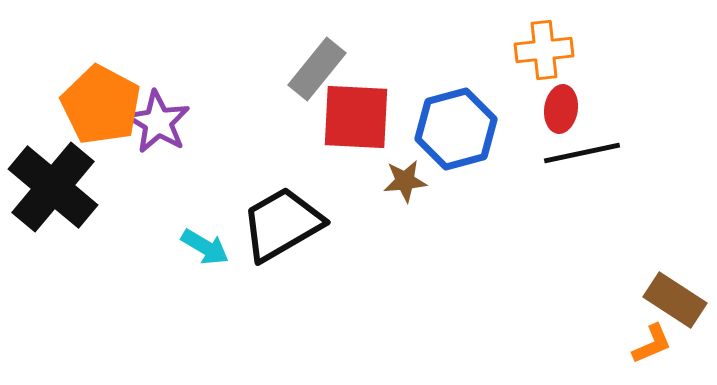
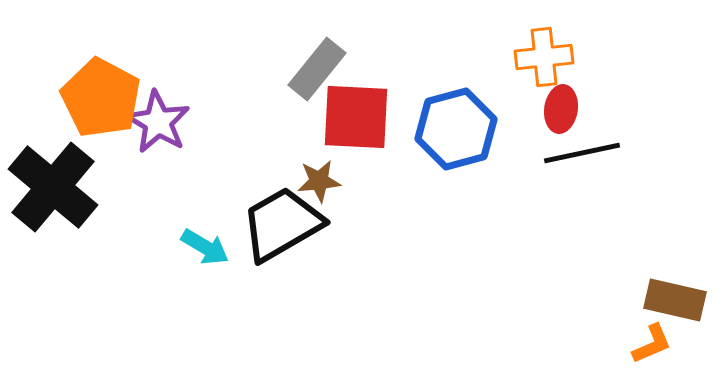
orange cross: moved 7 px down
orange pentagon: moved 7 px up
brown star: moved 86 px left
brown rectangle: rotated 20 degrees counterclockwise
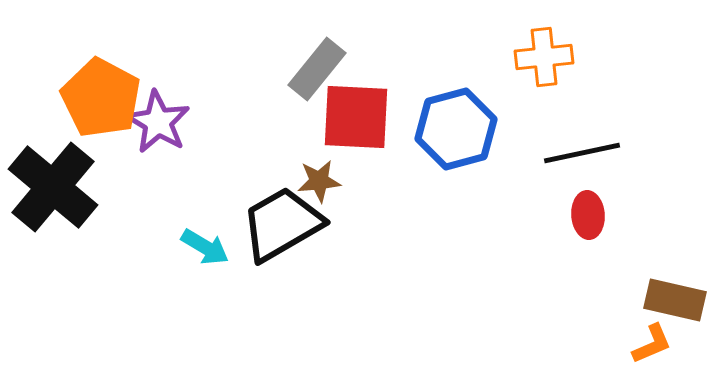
red ellipse: moved 27 px right, 106 px down; rotated 12 degrees counterclockwise
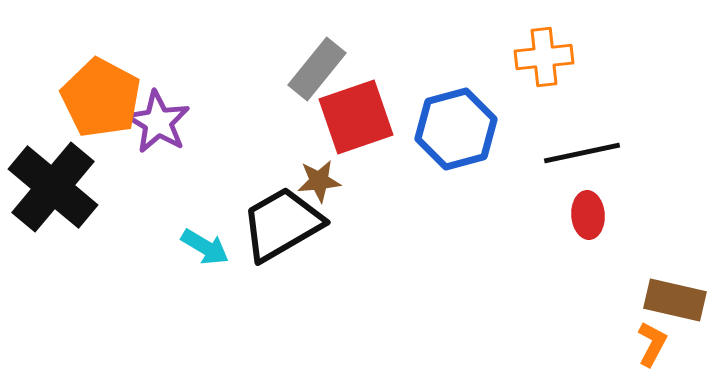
red square: rotated 22 degrees counterclockwise
orange L-shape: rotated 39 degrees counterclockwise
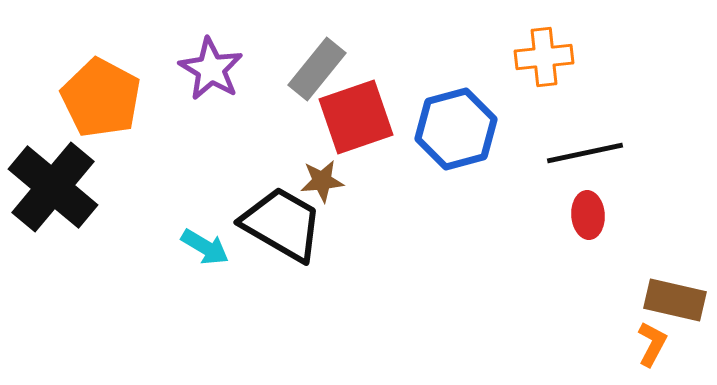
purple star: moved 53 px right, 53 px up
black line: moved 3 px right
brown star: moved 3 px right
black trapezoid: rotated 60 degrees clockwise
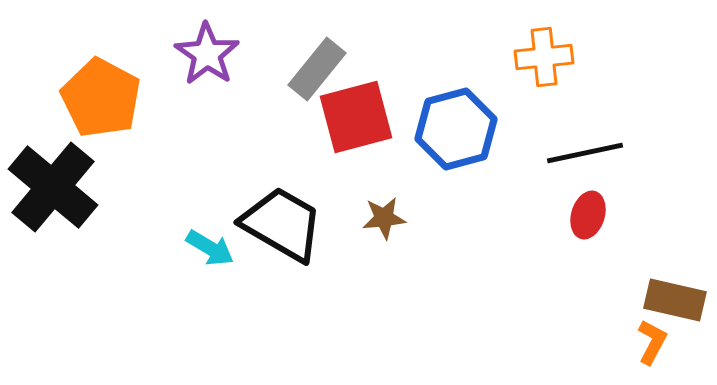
purple star: moved 4 px left, 15 px up; rotated 4 degrees clockwise
red square: rotated 4 degrees clockwise
brown star: moved 62 px right, 37 px down
red ellipse: rotated 21 degrees clockwise
cyan arrow: moved 5 px right, 1 px down
orange L-shape: moved 2 px up
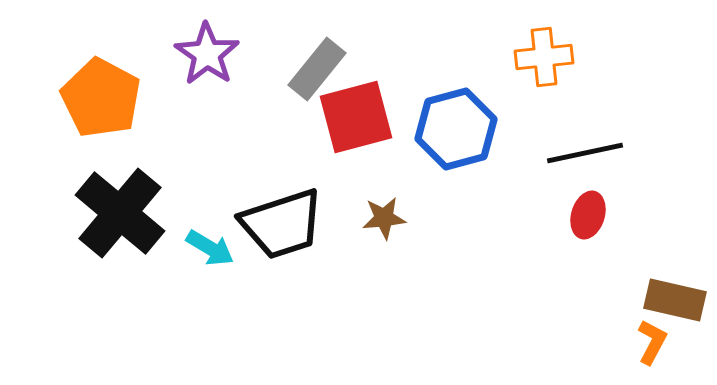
black cross: moved 67 px right, 26 px down
black trapezoid: rotated 132 degrees clockwise
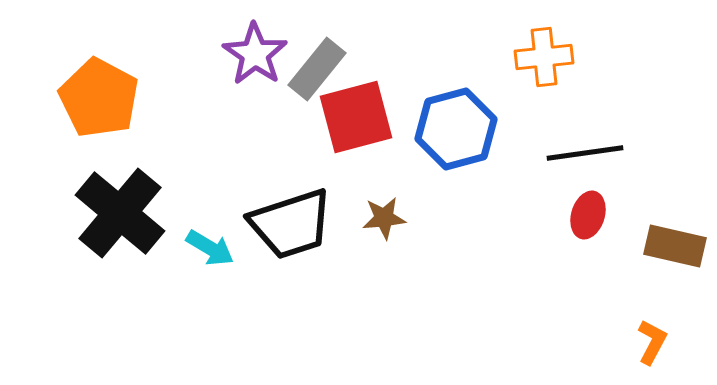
purple star: moved 48 px right
orange pentagon: moved 2 px left
black line: rotated 4 degrees clockwise
black trapezoid: moved 9 px right
brown rectangle: moved 54 px up
